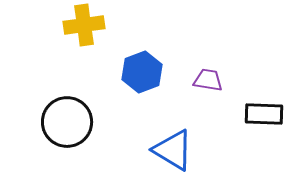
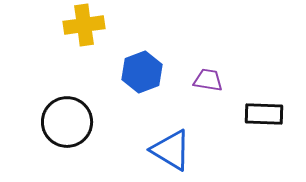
blue triangle: moved 2 px left
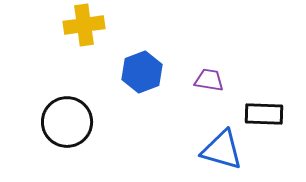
purple trapezoid: moved 1 px right
blue triangle: moved 51 px right; rotated 15 degrees counterclockwise
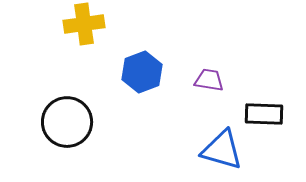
yellow cross: moved 1 px up
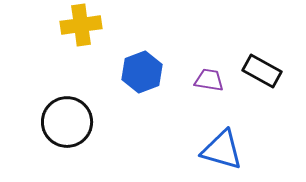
yellow cross: moved 3 px left, 1 px down
black rectangle: moved 2 px left, 43 px up; rotated 27 degrees clockwise
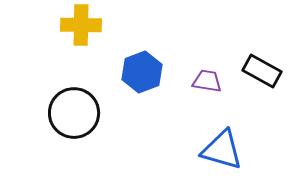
yellow cross: rotated 9 degrees clockwise
purple trapezoid: moved 2 px left, 1 px down
black circle: moved 7 px right, 9 px up
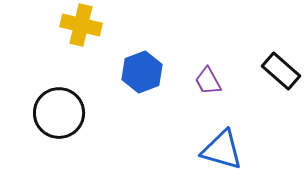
yellow cross: rotated 12 degrees clockwise
black rectangle: moved 19 px right; rotated 12 degrees clockwise
purple trapezoid: moved 1 px right; rotated 128 degrees counterclockwise
black circle: moved 15 px left
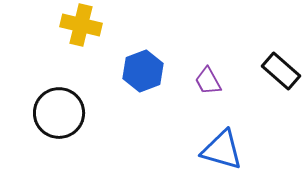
blue hexagon: moved 1 px right, 1 px up
